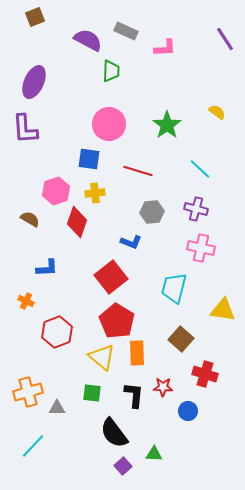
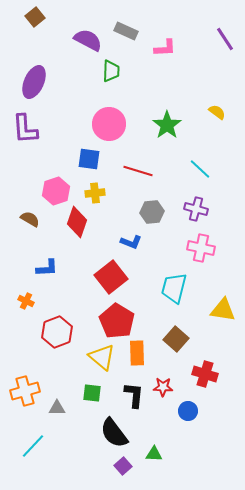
brown square at (35, 17): rotated 18 degrees counterclockwise
brown square at (181, 339): moved 5 px left
orange cross at (28, 392): moved 3 px left, 1 px up
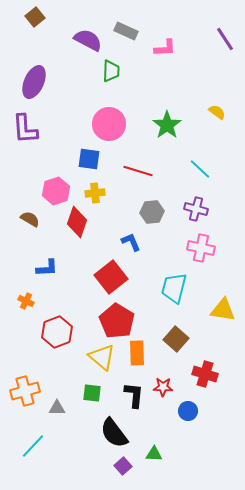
blue L-shape at (131, 242): rotated 135 degrees counterclockwise
